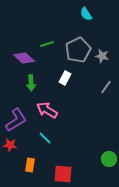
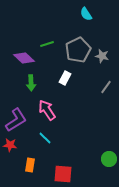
pink arrow: rotated 25 degrees clockwise
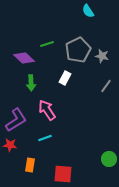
cyan semicircle: moved 2 px right, 3 px up
gray line: moved 1 px up
cyan line: rotated 64 degrees counterclockwise
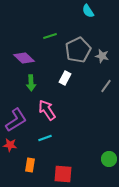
green line: moved 3 px right, 8 px up
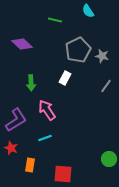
green line: moved 5 px right, 16 px up; rotated 32 degrees clockwise
purple diamond: moved 2 px left, 14 px up
red star: moved 1 px right, 3 px down; rotated 16 degrees clockwise
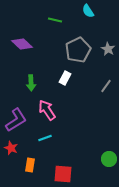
gray star: moved 6 px right, 7 px up; rotated 16 degrees clockwise
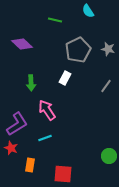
gray star: rotated 16 degrees counterclockwise
purple L-shape: moved 1 px right, 4 px down
green circle: moved 3 px up
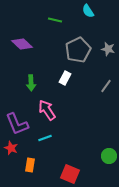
purple L-shape: rotated 100 degrees clockwise
red square: moved 7 px right; rotated 18 degrees clockwise
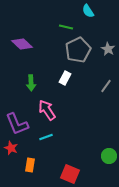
green line: moved 11 px right, 7 px down
gray star: rotated 16 degrees clockwise
cyan line: moved 1 px right, 1 px up
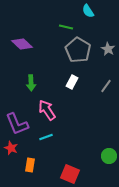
gray pentagon: rotated 15 degrees counterclockwise
white rectangle: moved 7 px right, 4 px down
